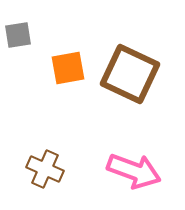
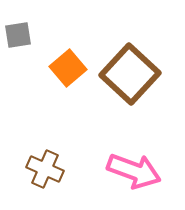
orange square: rotated 30 degrees counterclockwise
brown square: rotated 18 degrees clockwise
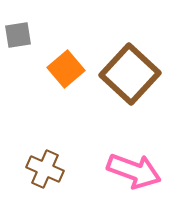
orange square: moved 2 px left, 1 px down
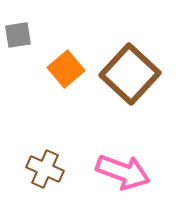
pink arrow: moved 11 px left, 1 px down
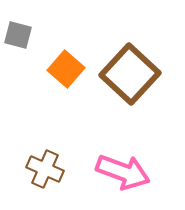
gray square: rotated 24 degrees clockwise
orange square: rotated 9 degrees counterclockwise
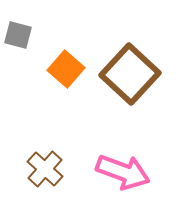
brown cross: rotated 18 degrees clockwise
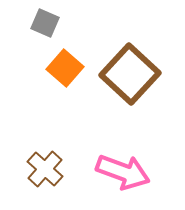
gray square: moved 27 px right, 12 px up; rotated 8 degrees clockwise
orange square: moved 1 px left, 1 px up
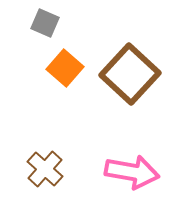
pink arrow: moved 9 px right; rotated 10 degrees counterclockwise
